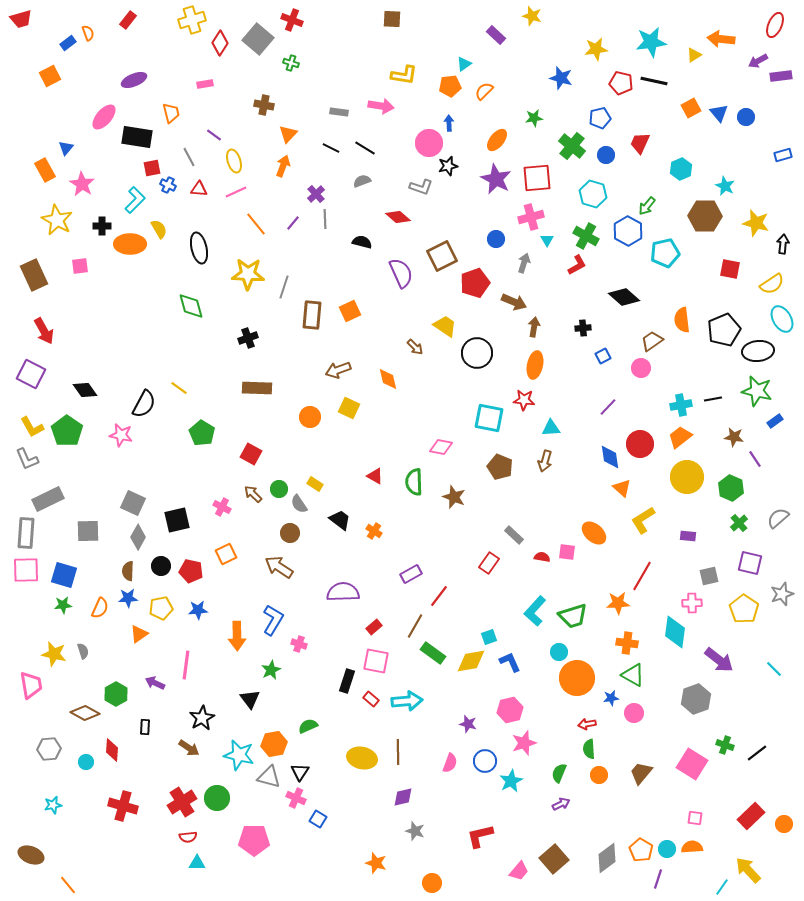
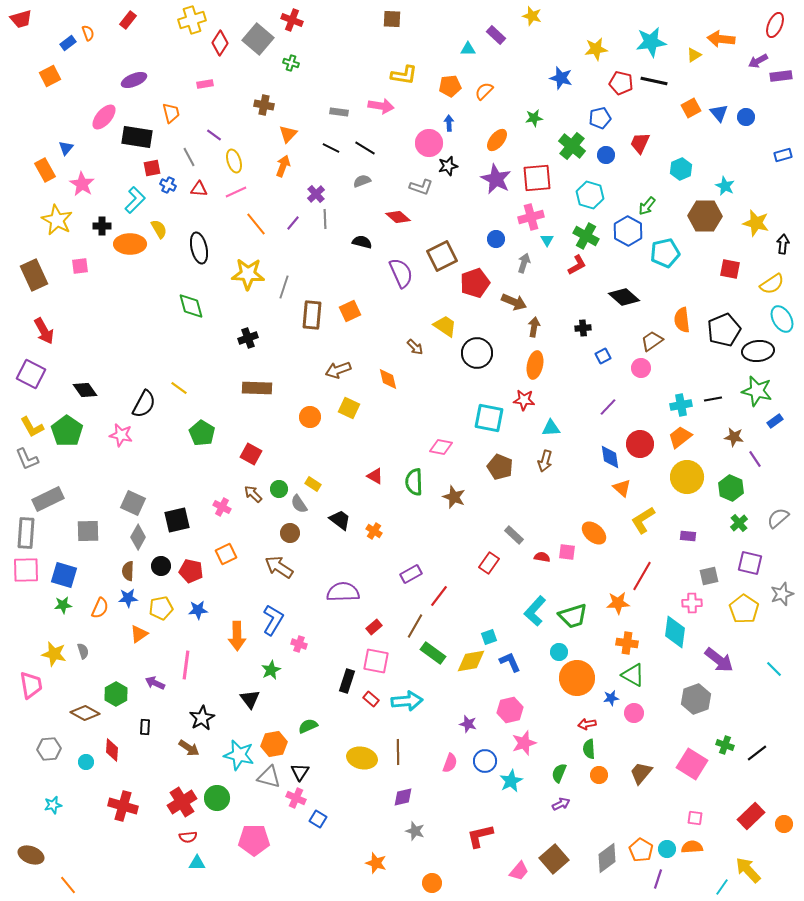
cyan triangle at (464, 64): moved 4 px right, 15 px up; rotated 35 degrees clockwise
cyan hexagon at (593, 194): moved 3 px left, 1 px down
yellow rectangle at (315, 484): moved 2 px left
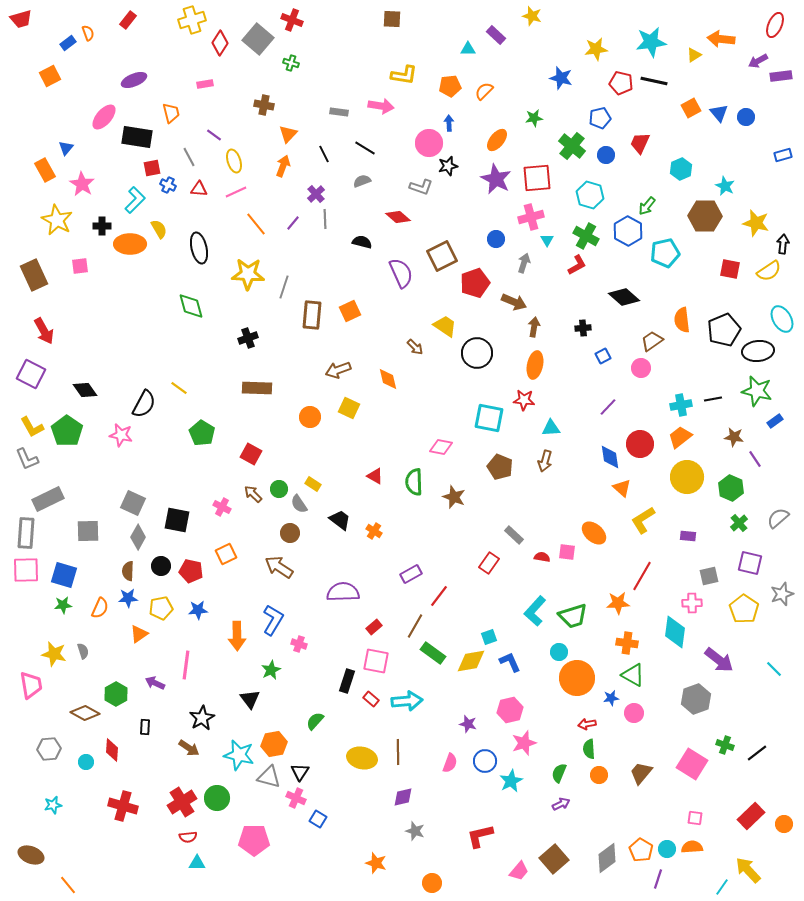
black line at (331, 148): moved 7 px left, 6 px down; rotated 36 degrees clockwise
yellow semicircle at (772, 284): moved 3 px left, 13 px up
black square at (177, 520): rotated 24 degrees clockwise
green semicircle at (308, 726): moved 7 px right, 5 px up; rotated 24 degrees counterclockwise
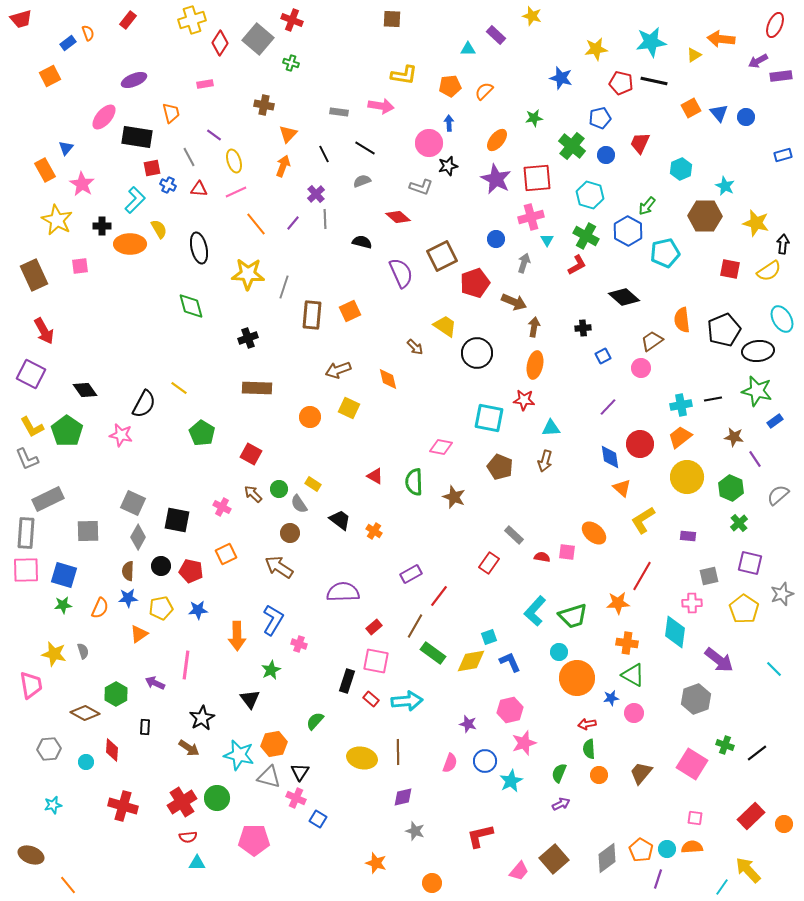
gray semicircle at (778, 518): moved 23 px up
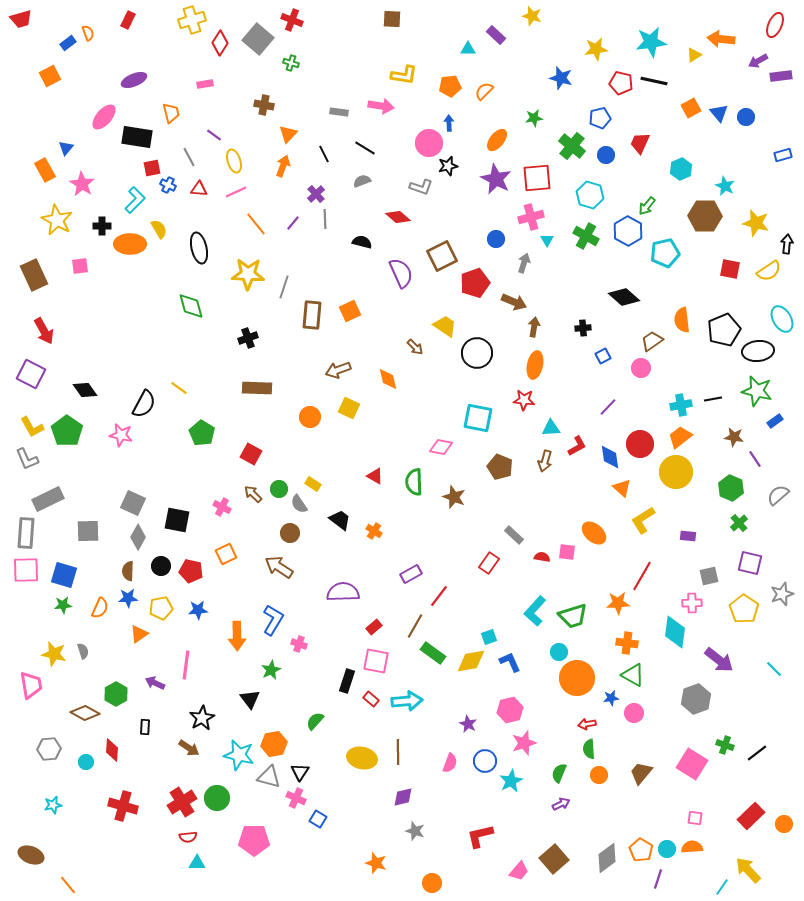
red rectangle at (128, 20): rotated 12 degrees counterclockwise
black arrow at (783, 244): moved 4 px right
red L-shape at (577, 265): moved 181 px down
cyan square at (489, 418): moved 11 px left
yellow circle at (687, 477): moved 11 px left, 5 px up
purple star at (468, 724): rotated 12 degrees clockwise
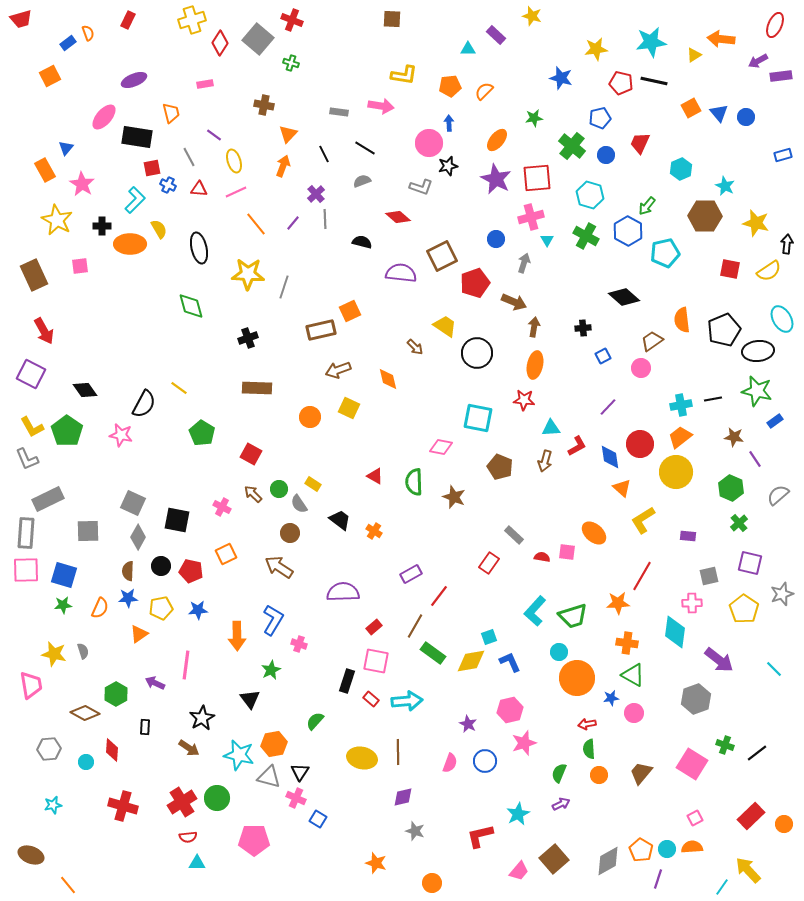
purple semicircle at (401, 273): rotated 60 degrees counterclockwise
brown rectangle at (312, 315): moved 9 px right, 15 px down; rotated 72 degrees clockwise
cyan star at (511, 781): moved 7 px right, 33 px down
pink square at (695, 818): rotated 35 degrees counterclockwise
gray diamond at (607, 858): moved 1 px right, 3 px down; rotated 8 degrees clockwise
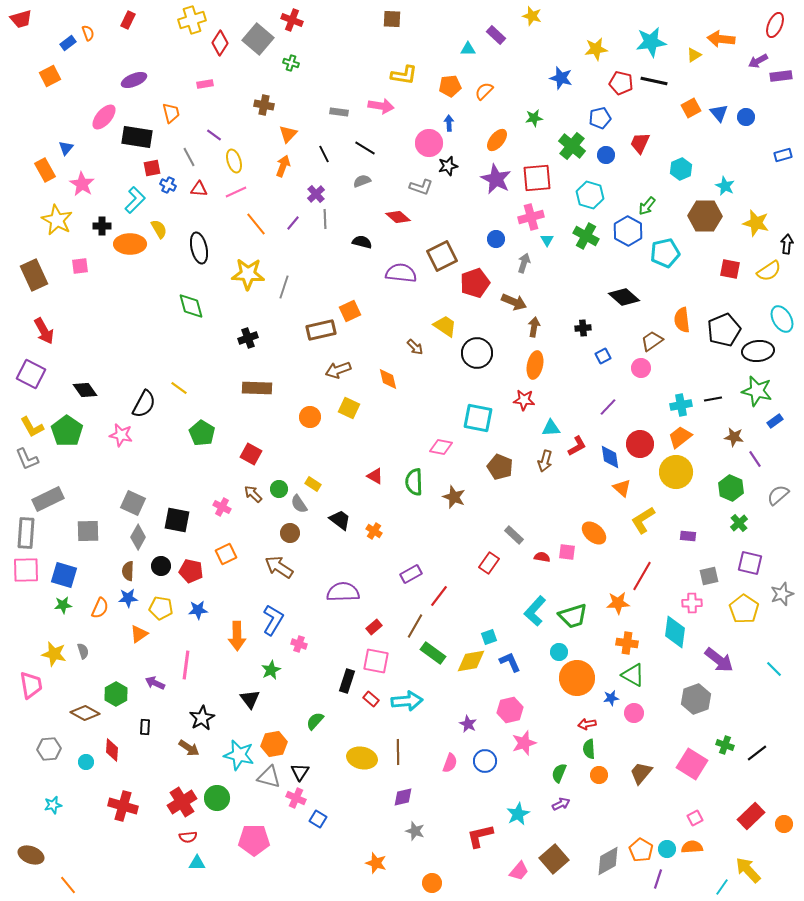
yellow pentagon at (161, 608): rotated 20 degrees clockwise
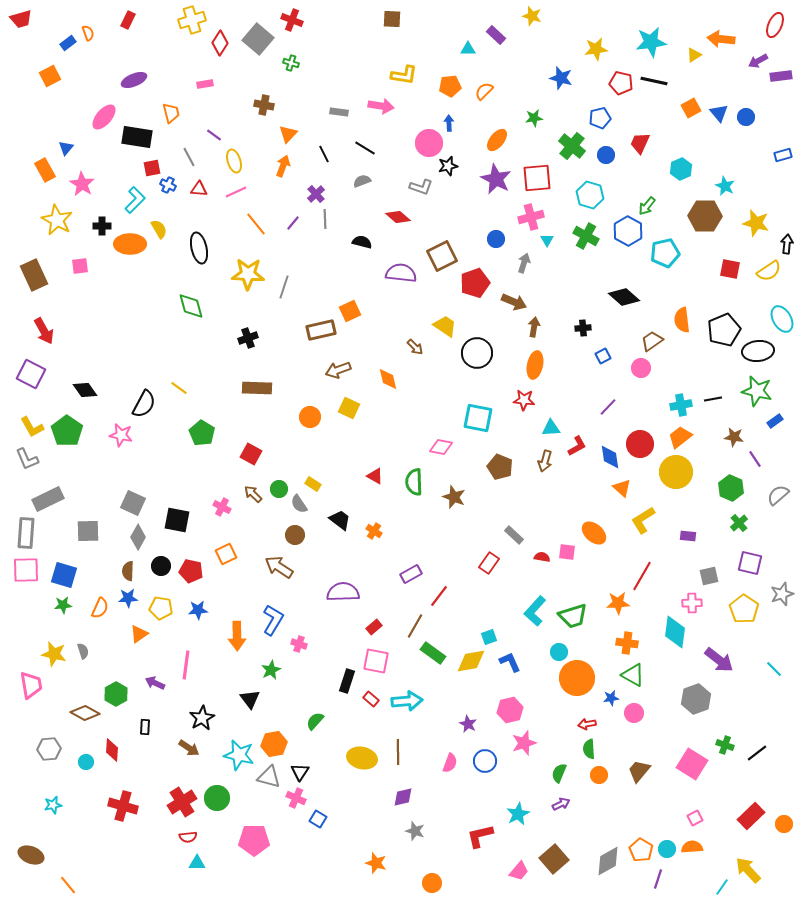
brown circle at (290, 533): moved 5 px right, 2 px down
brown trapezoid at (641, 773): moved 2 px left, 2 px up
